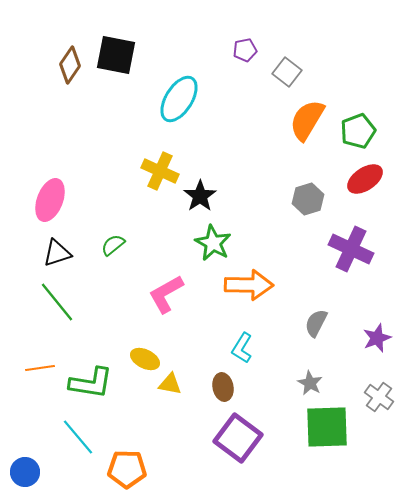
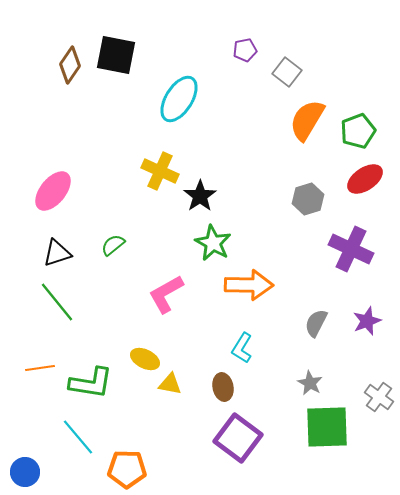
pink ellipse: moved 3 px right, 9 px up; rotated 18 degrees clockwise
purple star: moved 10 px left, 17 px up
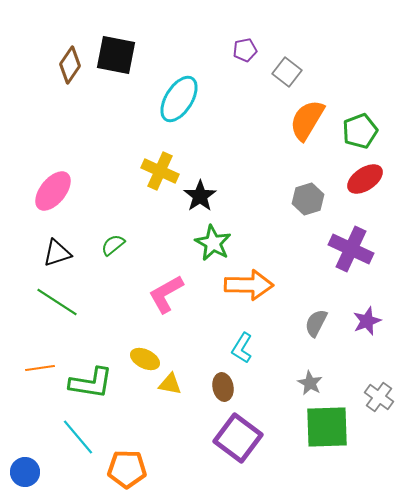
green pentagon: moved 2 px right
green line: rotated 18 degrees counterclockwise
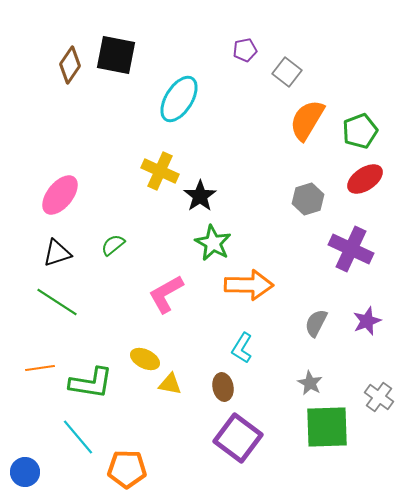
pink ellipse: moved 7 px right, 4 px down
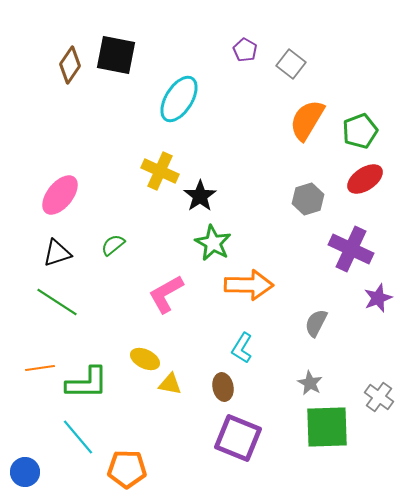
purple pentagon: rotated 30 degrees counterclockwise
gray square: moved 4 px right, 8 px up
purple star: moved 11 px right, 23 px up
green L-shape: moved 4 px left; rotated 9 degrees counterclockwise
purple square: rotated 15 degrees counterclockwise
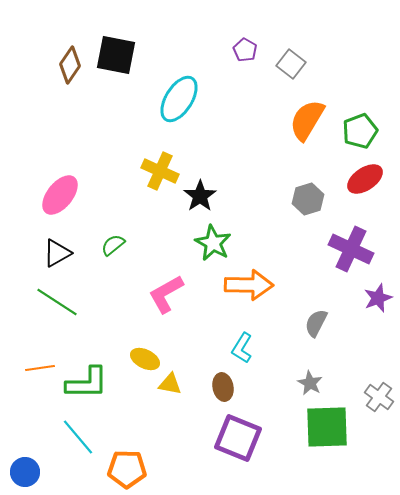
black triangle: rotated 12 degrees counterclockwise
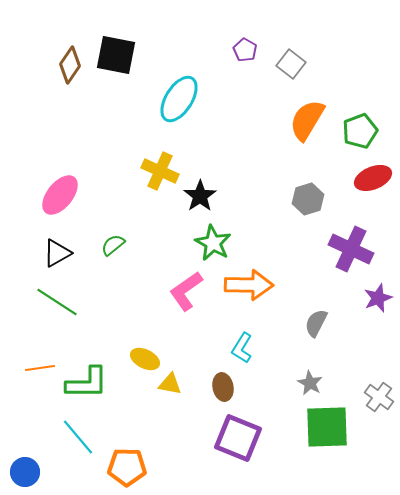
red ellipse: moved 8 px right, 1 px up; rotated 12 degrees clockwise
pink L-shape: moved 20 px right, 3 px up; rotated 6 degrees counterclockwise
orange pentagon: moved 2 px up
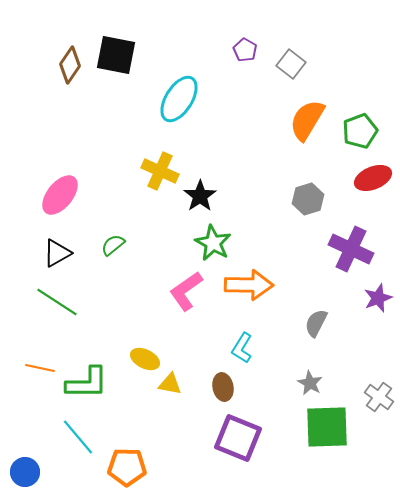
orange line: rotated 20 degrees clockwise
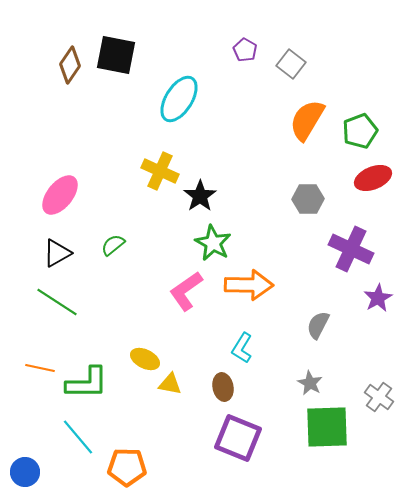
gray hexagon: rotated 16 degrees clockwise
purple star: rotated 8 degrees counterclockwise
gray semicircle: moved 2 px right, 2 px down
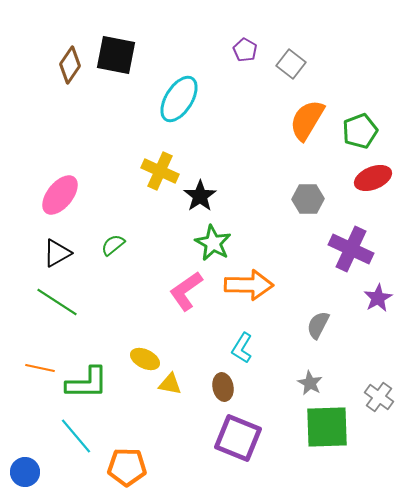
cyan line: moved 2 px left, 1 px up
